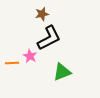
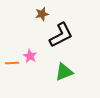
black L-shape: moved 12 px right, 3 px up
green triangle: moved 2 px right
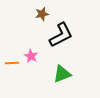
pink star: moved 1 px right
green triangle: moved 2 px left, 2 px down
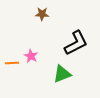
brown star: rotated 16 degrees clockwise
black L-shape: moved 15 px right, 8 px down
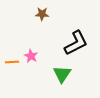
orange line: moved 1 px up
green triangle: rotated 36 degrees counterclockwise
